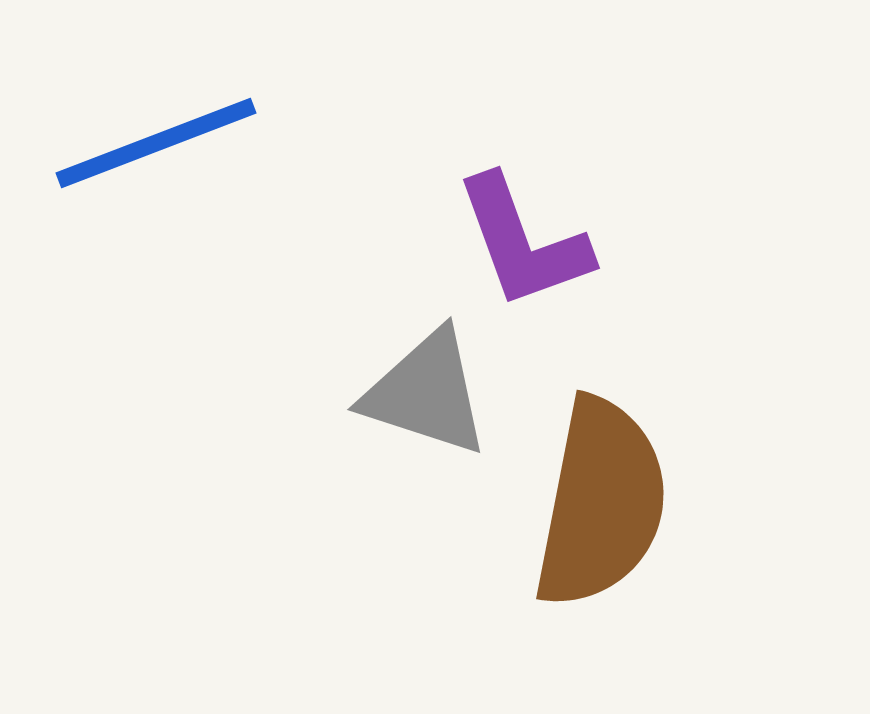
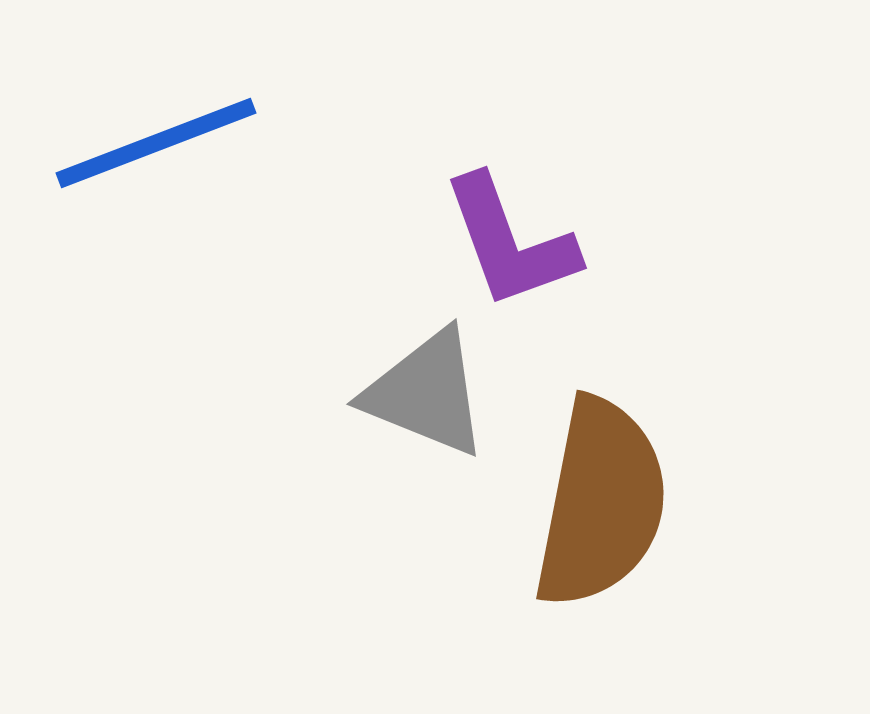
purple L-shape: moved 13 px left
gray triangle: rotated 4 degrees clockwise
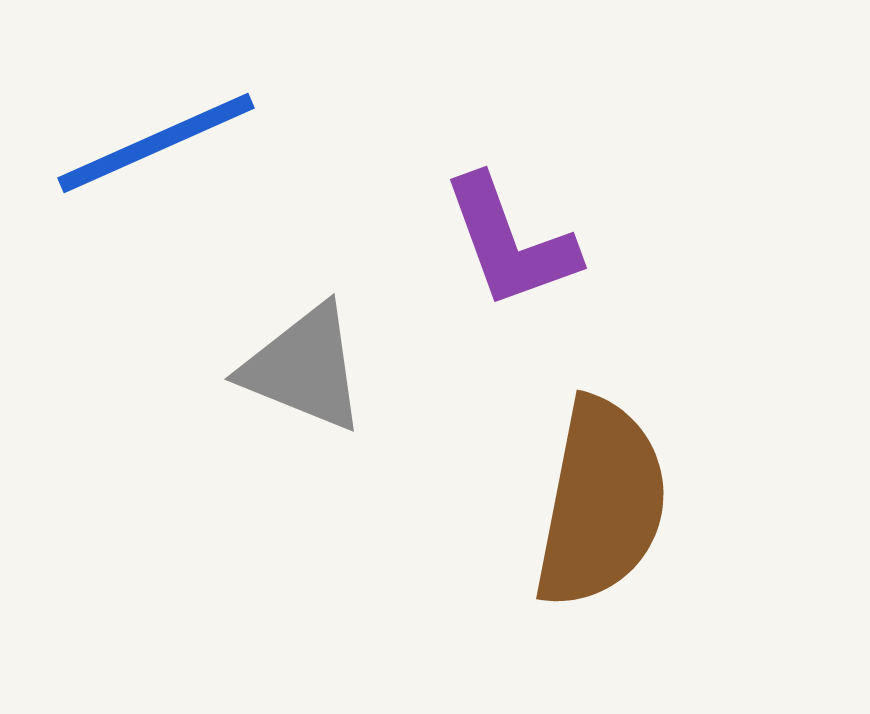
blue line: rotated 3 degrees counterclockwise
gray triangle: moved 122 px left, 25 px up
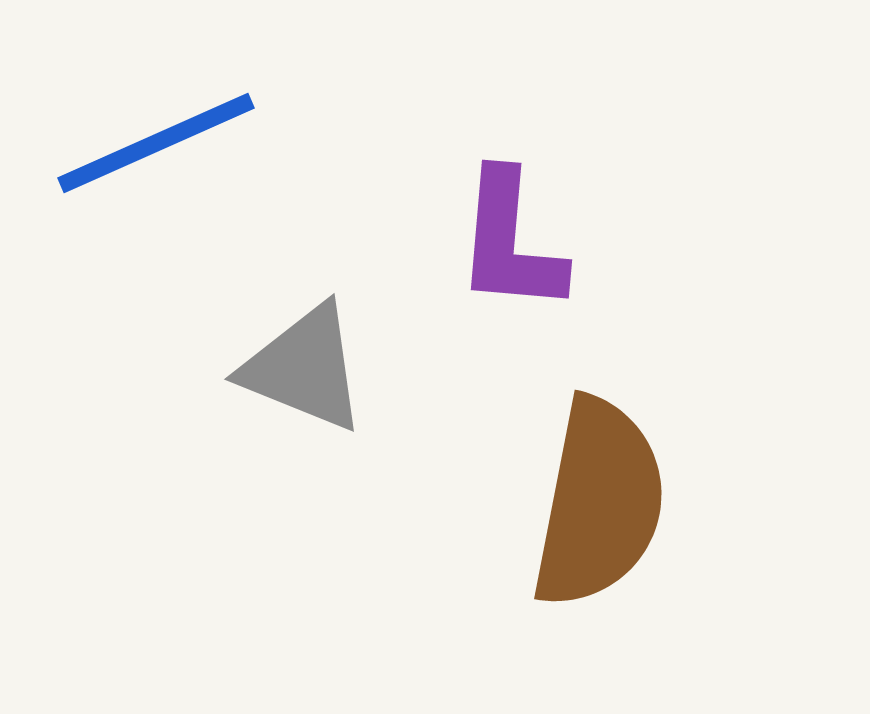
purple L-shape: rotated 25 degrees clockwise
brown semicircle: moved 2 px left
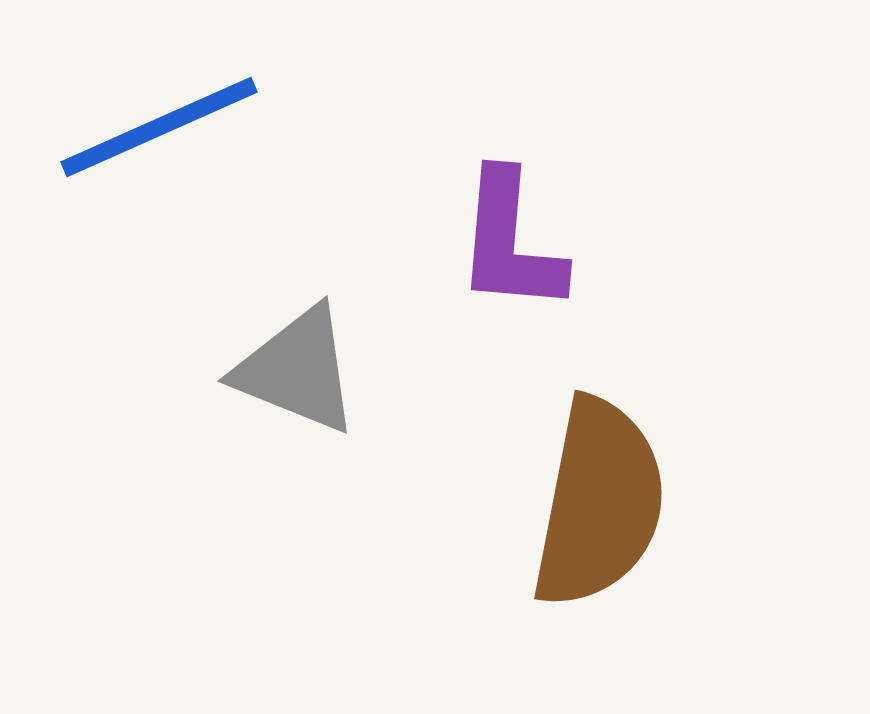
blue line: moved 3 px right, 16 px up
gray triangle: moved 7 px left, 2 px down
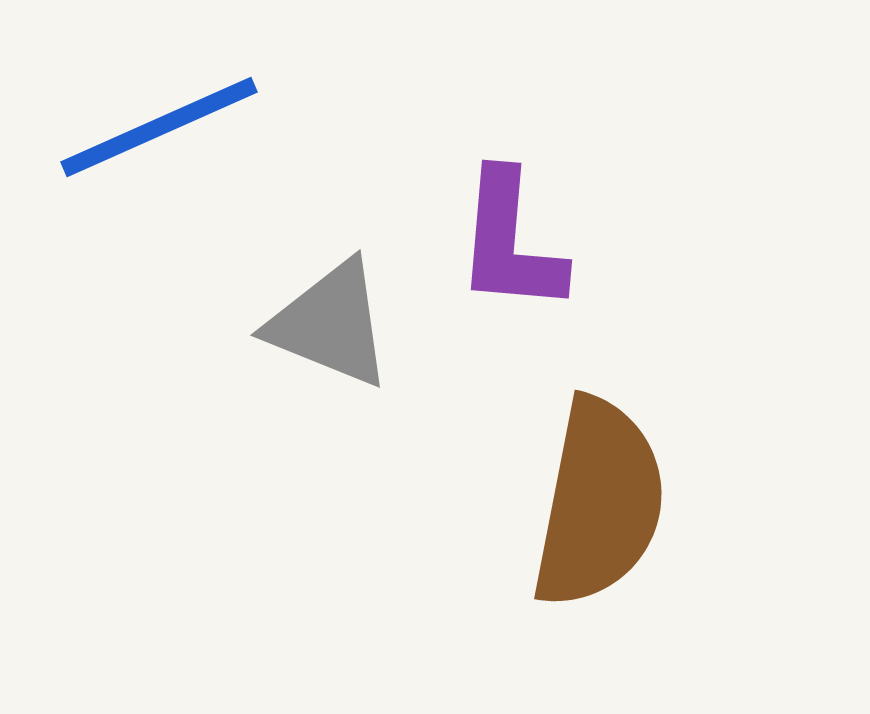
gray triangle: moved 33 px right, 46 px up
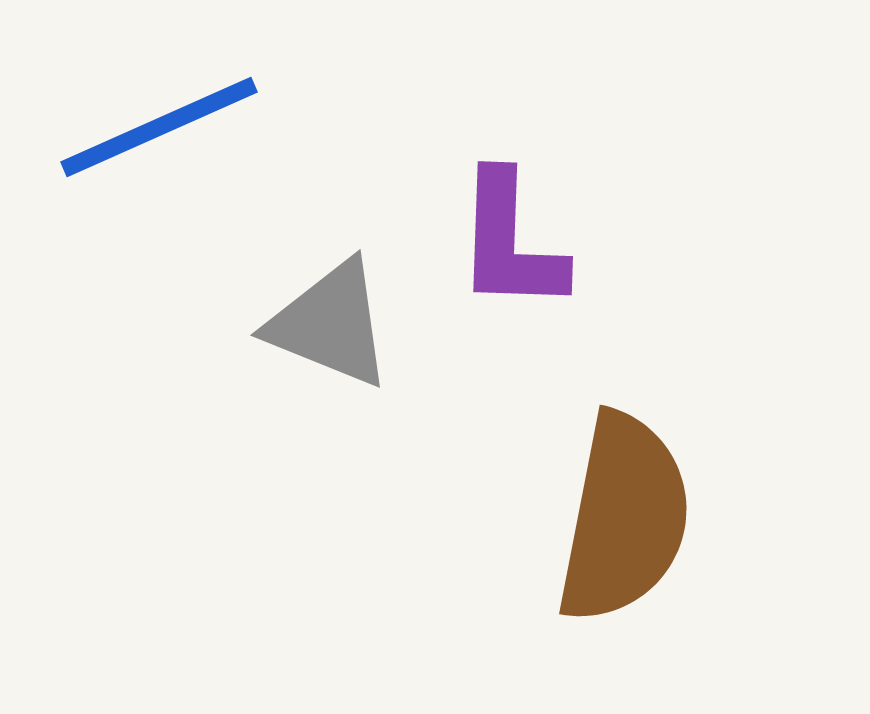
purple L-shape: rotated 3 degrees counterclockwise
brown semicircle: moved 25 px right, 15 px down
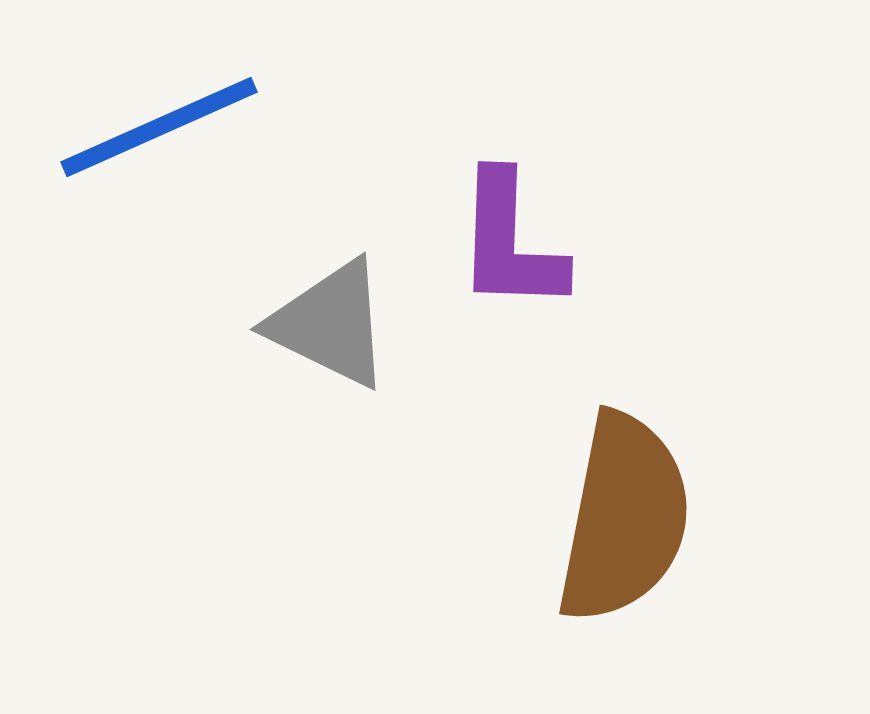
gray triangle: rotated 4 degrees clockwise
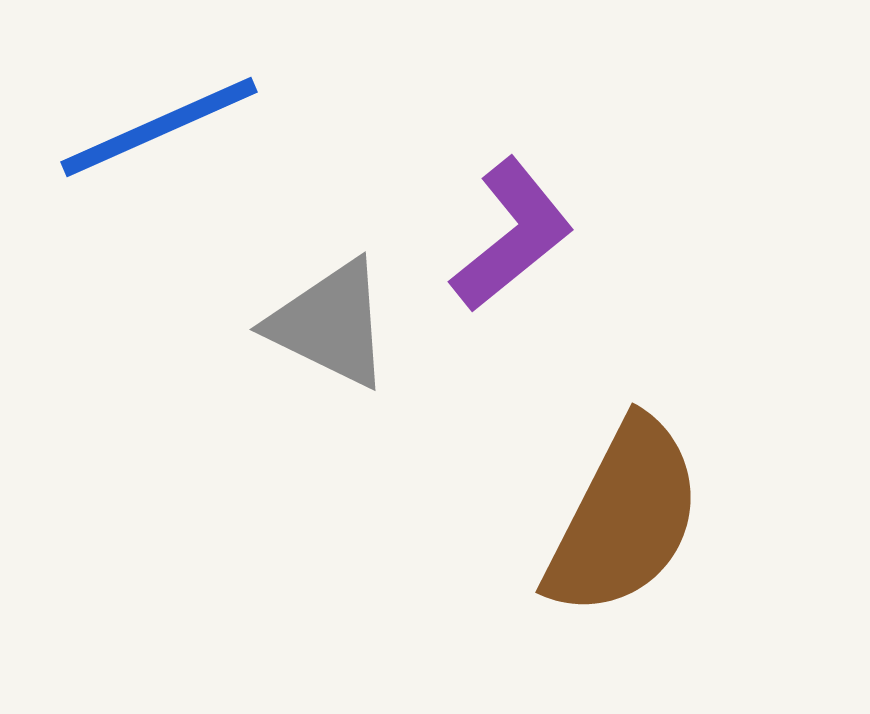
purple L-shape: moved 2 px right, 7 px up; rotated 131 degrees counterclockwise
brown semicircle: rotated 16 degrees clockwise
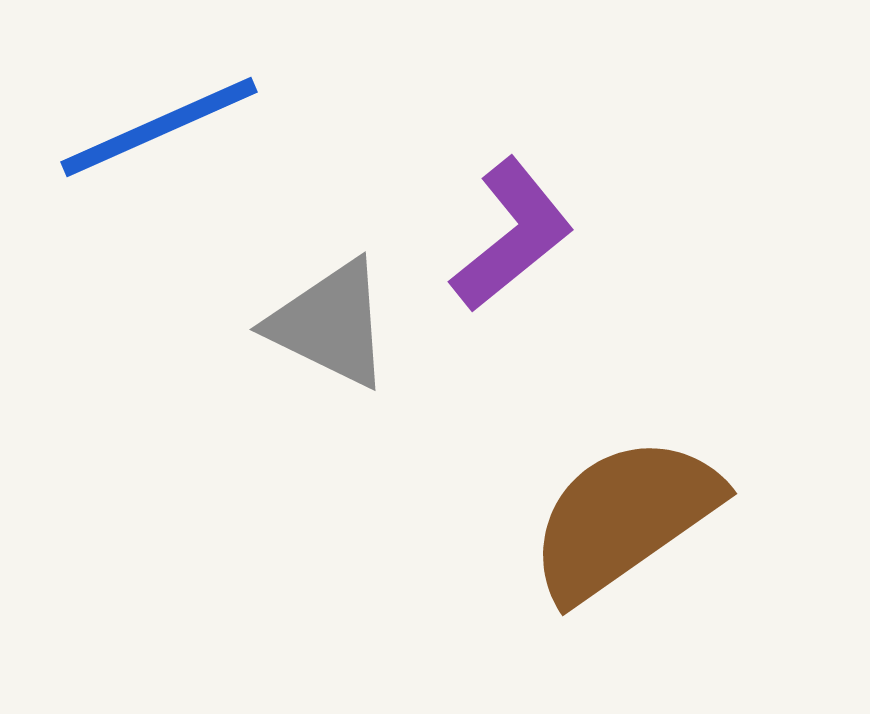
brown semicircle: rotated 152 degrees counterclockwise
